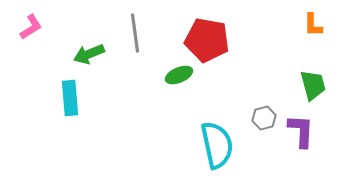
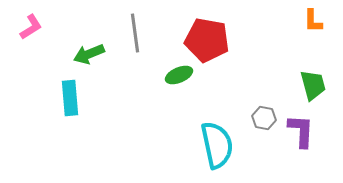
orange L-shape: moved 4 px up
gray hexagon: rotated 25 degrees clockwise
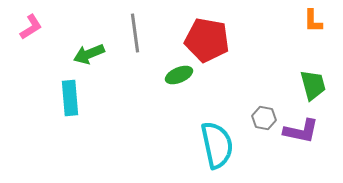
purple L-shape: rotated 99 degrees clockwise
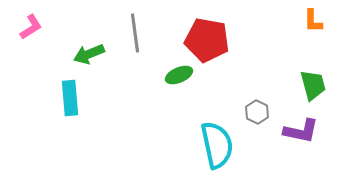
gray hexagon: moved 7 px left, 6 px up; rotated 15 degrees clockwise
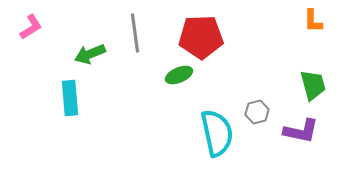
red pentagon: moved 6 px left, 3 px up; rotated 12 degrees counterclockwise
green arrow: moved 1 px right
gray hexagon: rotated 20 degrees clockwise
cyan semicircle: moved 12 px up
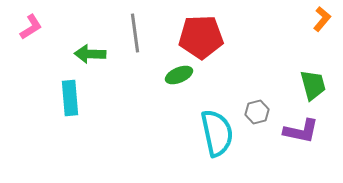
orange L-shape: moved 9 px right, 2 px up; rotated 140 degrees counterclockwise
green arrow: rotated 24 degrees clockwise
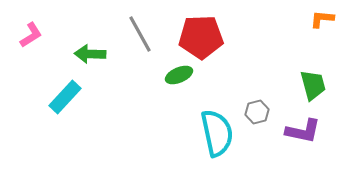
orange L-shape: rotated 125 degrees counterclockwise
pink L-shape: moved 8 px down
gray line: moved 5 px right, 1 px down; rotated 21 degrees counterclockwise
cyan rectangle: moved 5 px left, 1 px up; rotated 48 degrees clockwise
purple L-shape: moved 2 px right
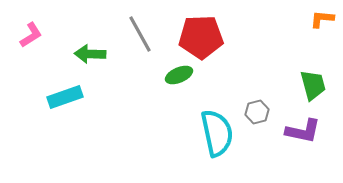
cyan rectangle: rotated 28 degrees clockwise
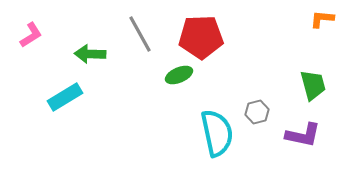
cyan rectangle: rotated 12 degrees counterclockwise
purple L-shape: moved 4 px down
